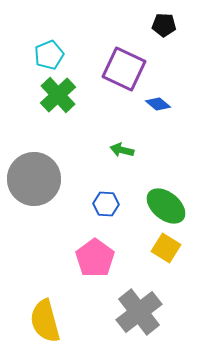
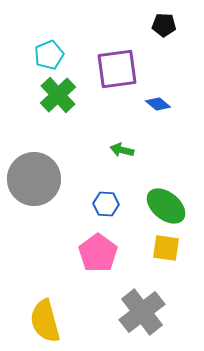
purple square: moved 7 px left; rotated 33 degrees counterclockwise
yellow square: rotated 24 degrees counterclockwise
pink pentagon: moved 3 px right, 5 px up
gray cross: moved 3 px right
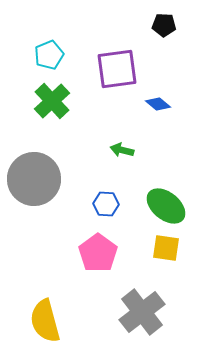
green cross: moved 6 px left, 6 px down
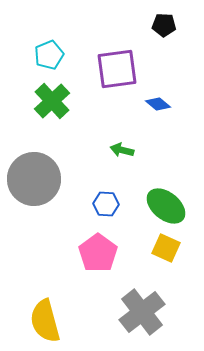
yellow square: rotated 16 degrees clockwise
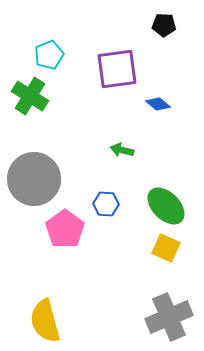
green cross: moved 22 px left, 5 px up; rotated 15 degrees counterclockwise
green ellipse: rotated 6 degrees clockwise
pink pentagon: moved 33 px left, 24 px up
gray cross: moved 27 px right, 5 px down; rotated 15 degrees clockwise
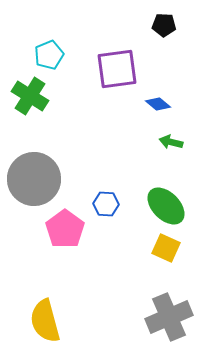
green arrow: moved 49 px right, 8 px up
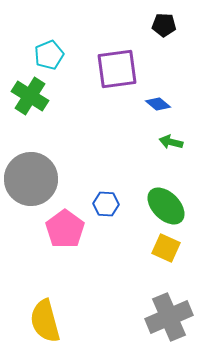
gray circle: moved 3 px left
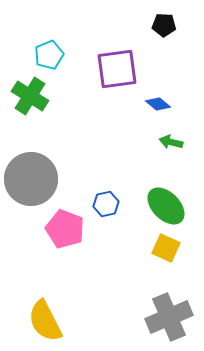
blue hexagon: rotated 15 degrees counterclockwise
pink pentagon: rotated 15 degrees counterclockwise
yellow semicircle: rotated 12 degrees counterclockwise
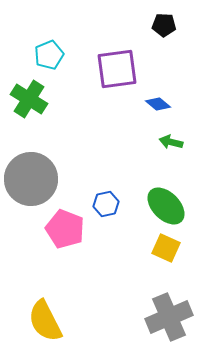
green cross: moved 1 px left, 3 px down
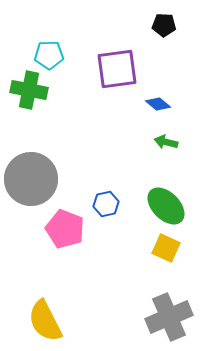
cyan pentagon: rotated 20 degrees clockwise
green cross: moved 9 px up; rotated 21 degrees counterclockwise
green arrow: moved 5 px left
